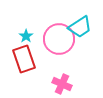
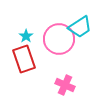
pink cross: moved 3 px right, 1 px down
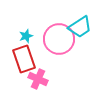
cyan star: rotated 16 degrees clockwise
pink cross: moved 27 px left, 6 px up
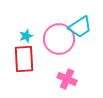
red rectangle: rotated 16 degrees clockwise
pink cross: moved 29 px right
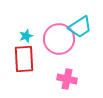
pink cross: rotated 12 degrees counterclockwise
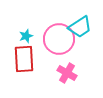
pink cross: moved 6 px up; rotated 18 degrees clockwise
